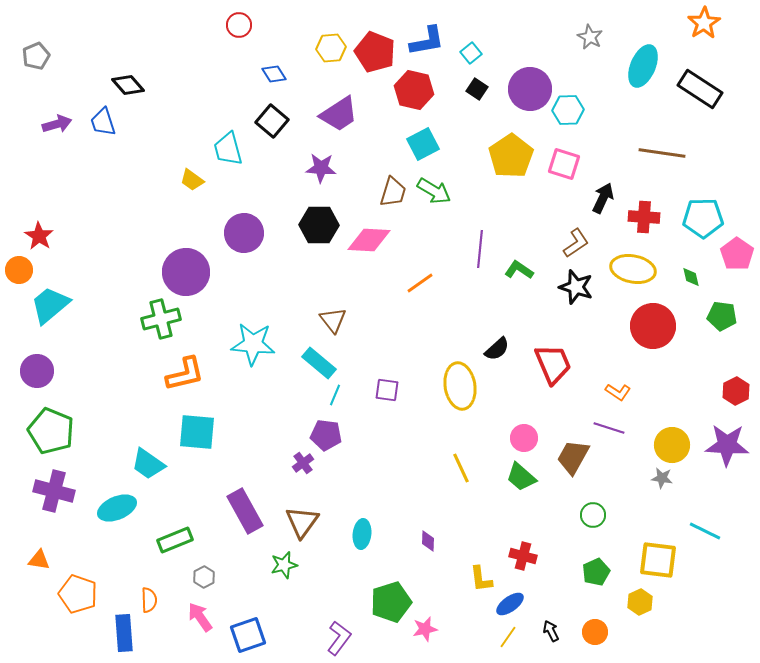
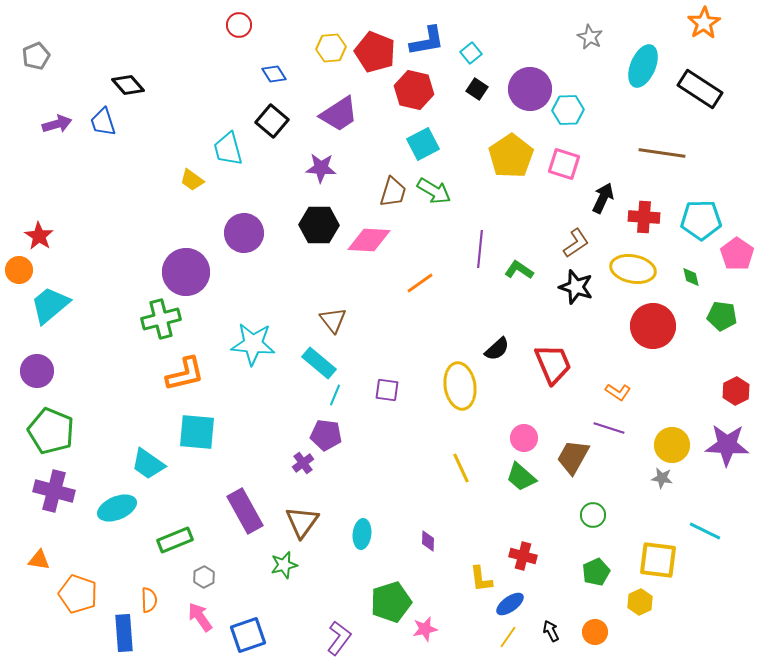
cyan pentagon at (703, 218): moved 2 px left, 2 px down
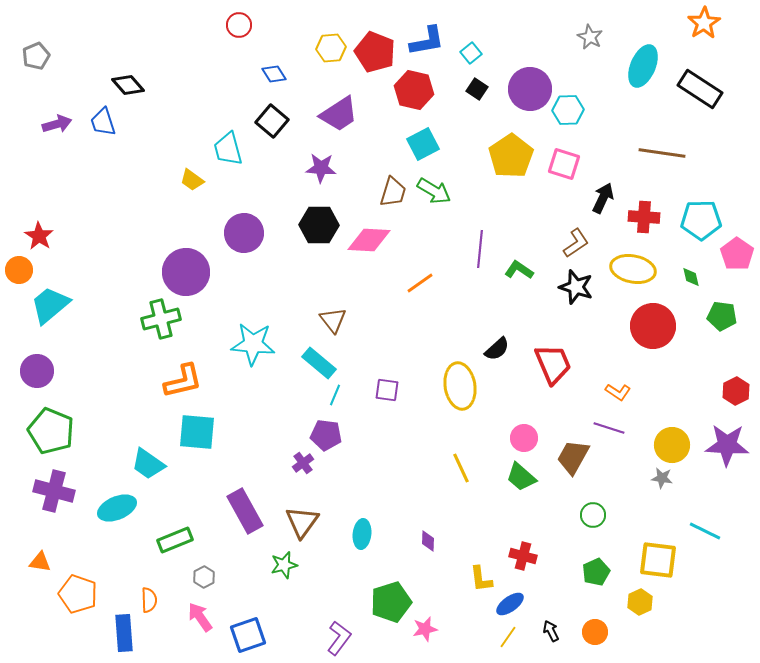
orange L-shape at (185, 374): moved 2 px left, 7 px down
orange triangle at (39, 560): moved 1 px right, 2 px down
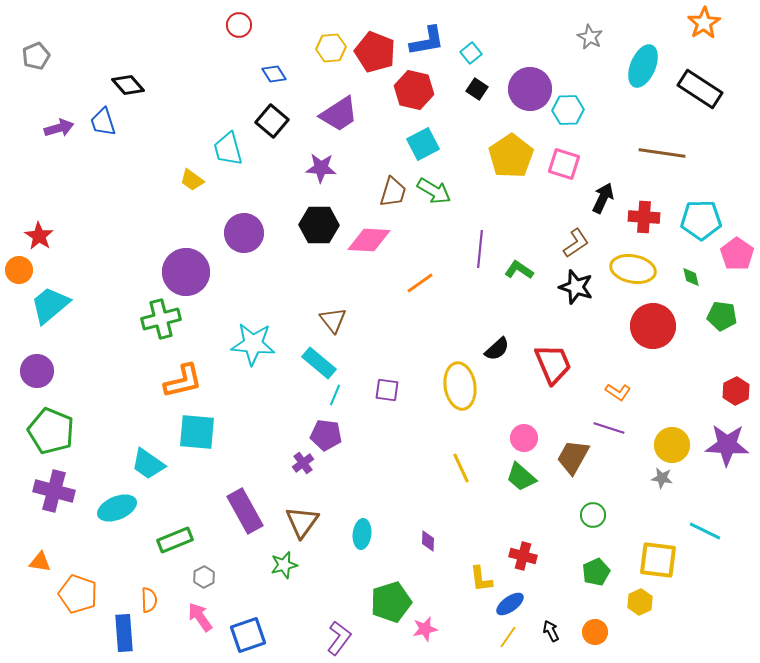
purple arrow at (57, 124): moved 2 px right, 4 px down
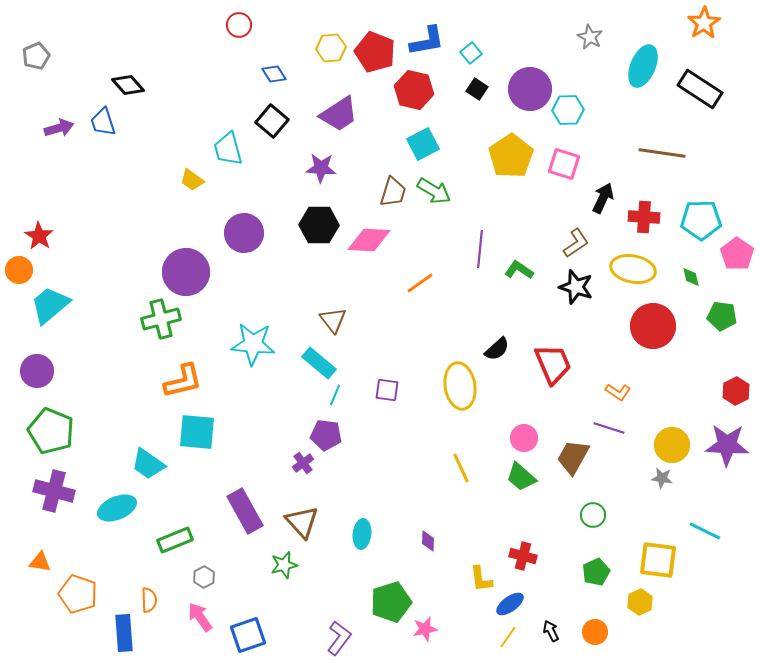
brown triangle at (302, 522): rotated 18 degrees counterclockwise
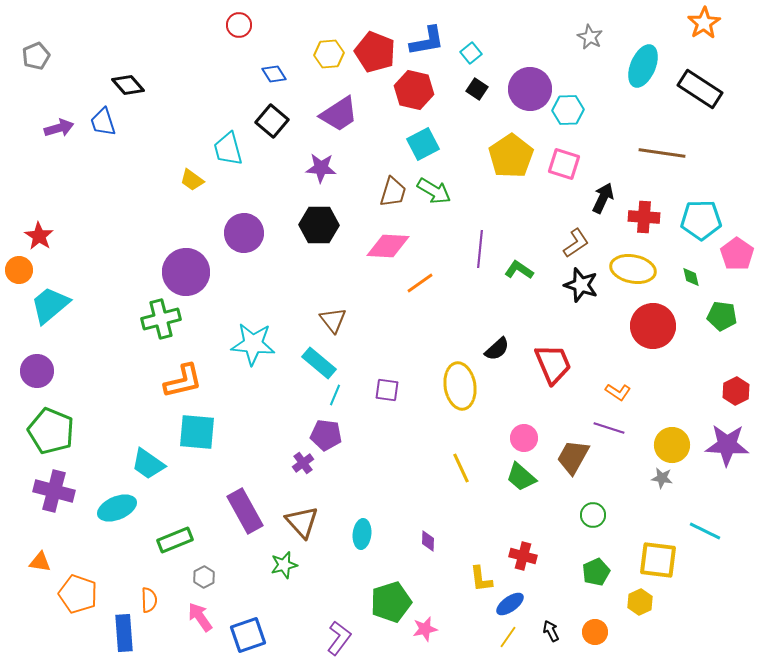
yellow hexagon at (331, 48): moved 2 px left, 6 px down
pink diamond at (369, 240): moved 19 px right, 6 px down
black star at (576, 287): moved 5 px right, 2 px up
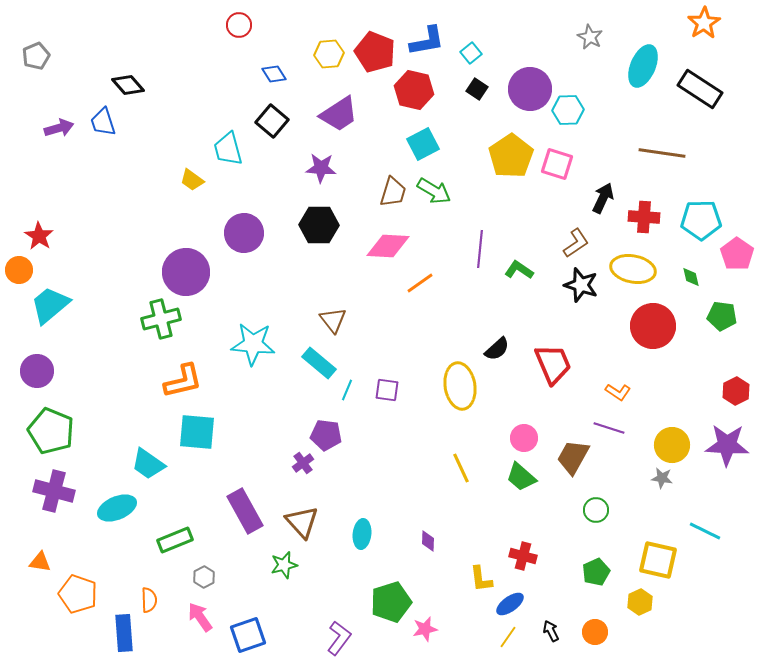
pink square at (564, 164): moved 7 px left
cyan line at (335, 395): moved 12 px right, 5 px up
green circle at (593, 515): moved 3 px right, 5 px up
yellow square at (658, 560): rotated 6 degrees clockwise
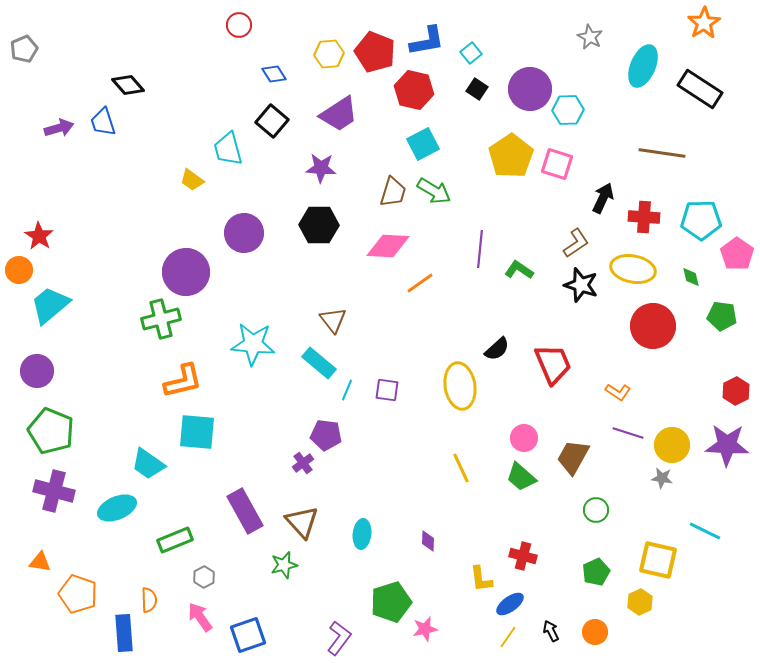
gray pentagon at (36, 56): moved 12 px left, 7 px up
purple line at (609, 428): moved 19 px right, 5 px down
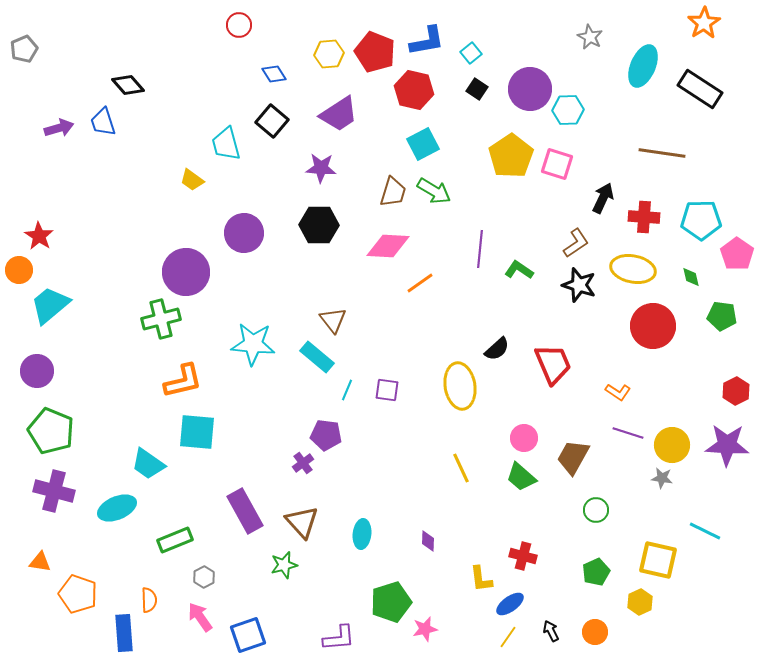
cyan trapezoid at (228, 149): moved 2 px left, 5 px up
black star at (581, 285): moved 2 px left
cyan rectangle at (319, 363): moved 2 px left, 6 px up
purple L-shape at (339, 638): rotated 48 degrees clockwise
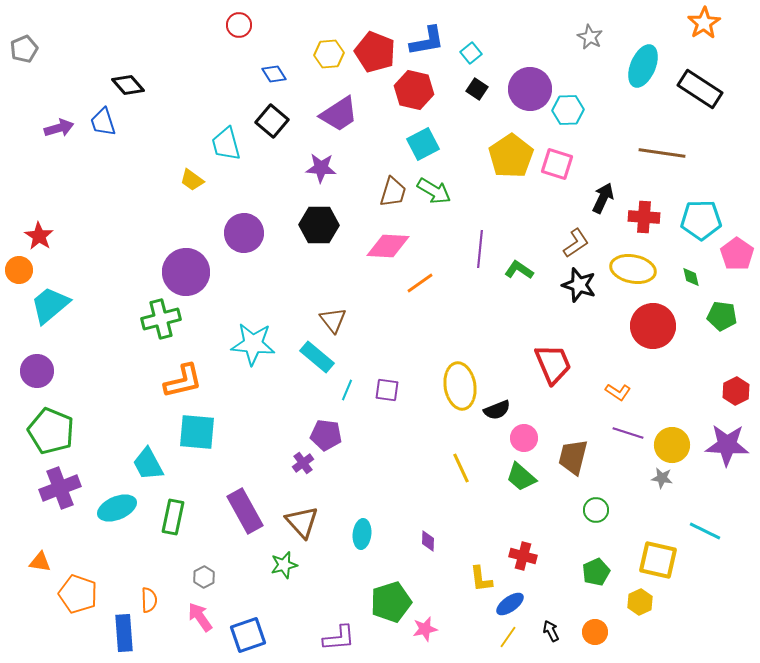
black semicircle at (497, 349): moved 61 px down; rotated 20 degrees clockwise
brown trapezoid at (573, 457): rotated 15 degrees counterclockwise
cyan trapezoid at (148, 464): rotated 27 degrees clockwise
purple cross at (54, 491): moved 6 px right, 3 px up; rotated 36 degrees counterclockwise
green rectangle at (175, 540): moved 2 px left, 23 px up; rotated 56 degrees counterclockwise
